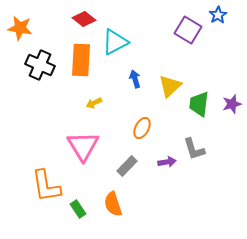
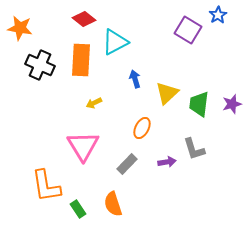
yellow triangle: moved 3 px left, 7 px down
gray rectangle: moved 2 px up
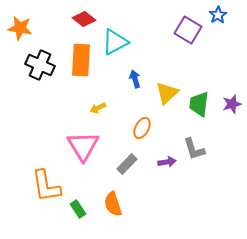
yellow arrow: moved 4 px right, 5 px down
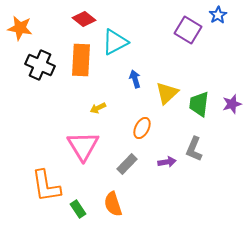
gray L-shape: rotated 40 degrees clockwise
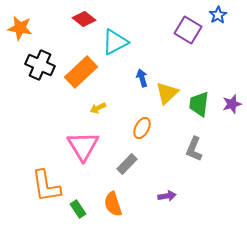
orange rectangle: moved 12 px down; rotated 44 degrees clockwise
blue arrow: moved 7 px right, 1 px up
purple arrow: moved 34 px down
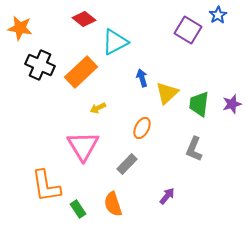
purple arrow: rotated 42 degrees counterclockwise
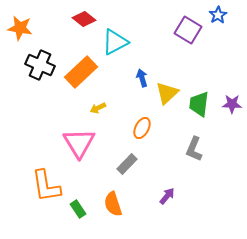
purple star: rotated 18 degrees clockwise
pink triangle: moved 4 px left, 3 px up
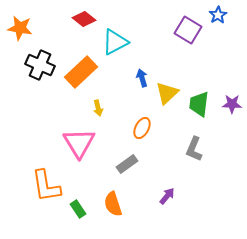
yellow arrow: rotated 77 degrees counterclockwise
gray rectangle: rotated 10 degrees clockwise
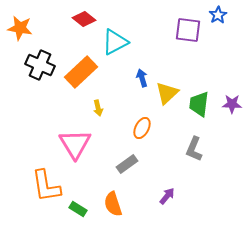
purple square: rotated 24 degrees counterclockwise
pink triangle: moved 4 px left, 1 px down
green rectangle: rotated 24 degrees counterclockwise
